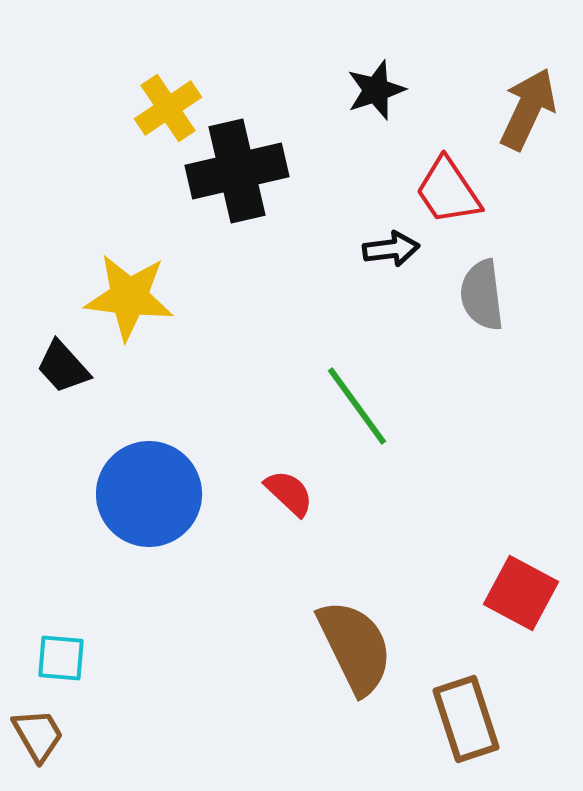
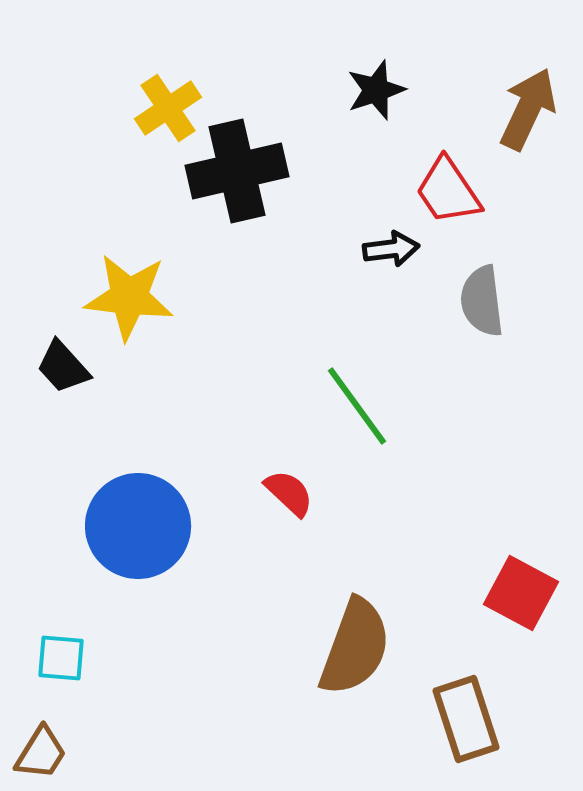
gray semicircle: moved 6 px down
blue circle: moved 11 px left, 32 px down
brown semicircle: rotated 46 degrees clockwise
brown trapezoid: moved 3 px right, 18 px down; rotated 62 degrees clockwise
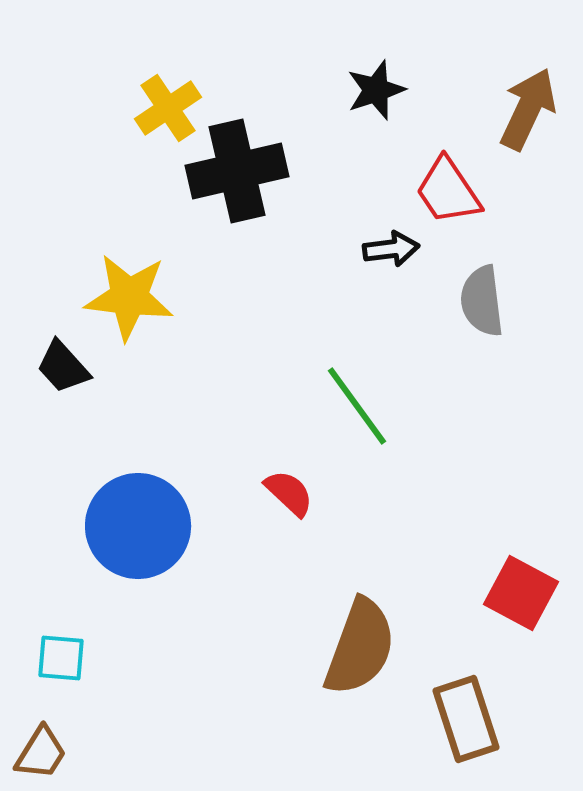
brown semicircle: moved 5 px right
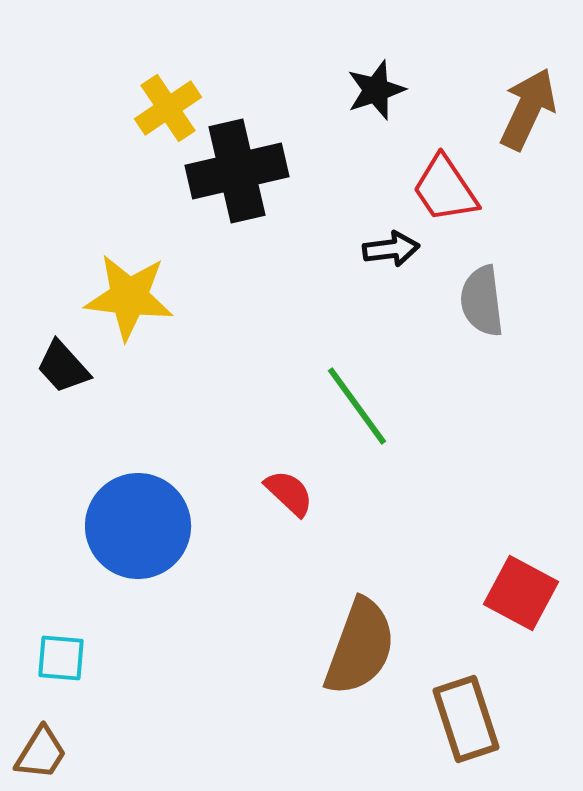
red trapezoid: moved 3 px left, 2 px up
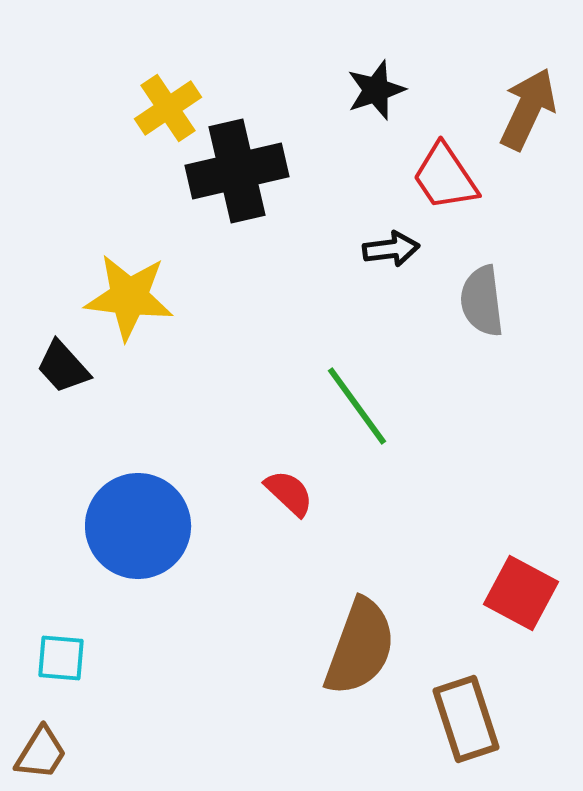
red trapezoid: moved 12 px up
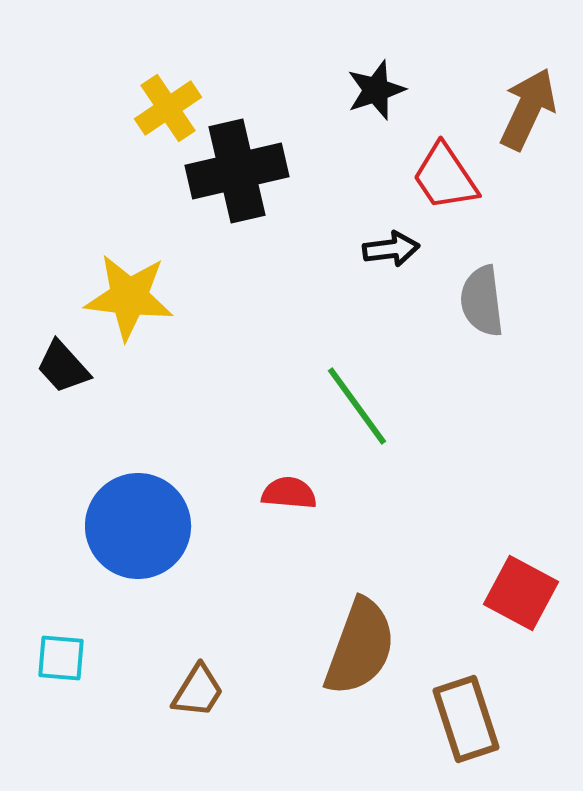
red semicircle: rotated 38 degrees counterclockwise
brown trapezoid: moved 157 px right, 62 px up
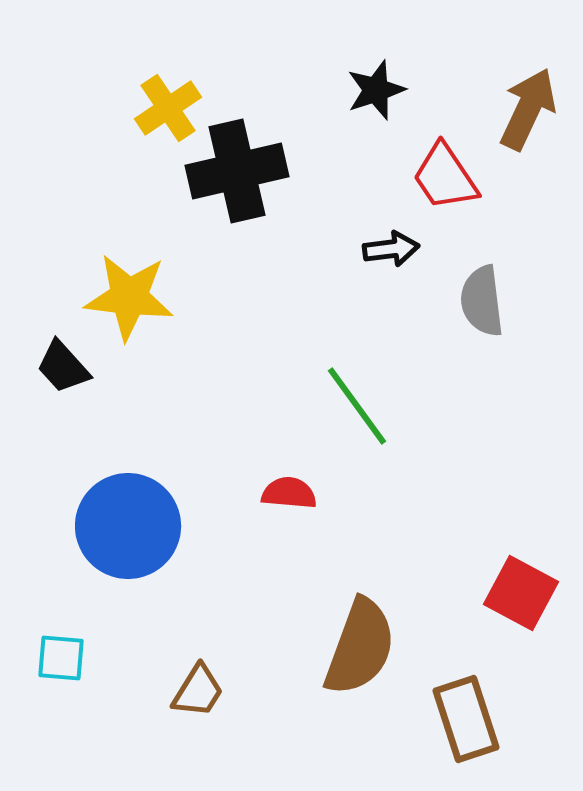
blue circle: moved 10 px left
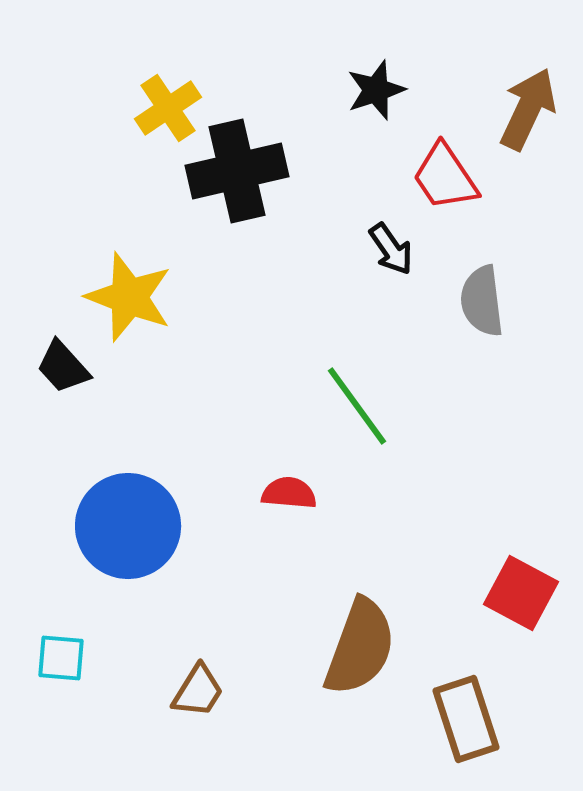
black arrow: rotated 62 degrees clockwise
yellow star: rotated 14 degrees clockwise
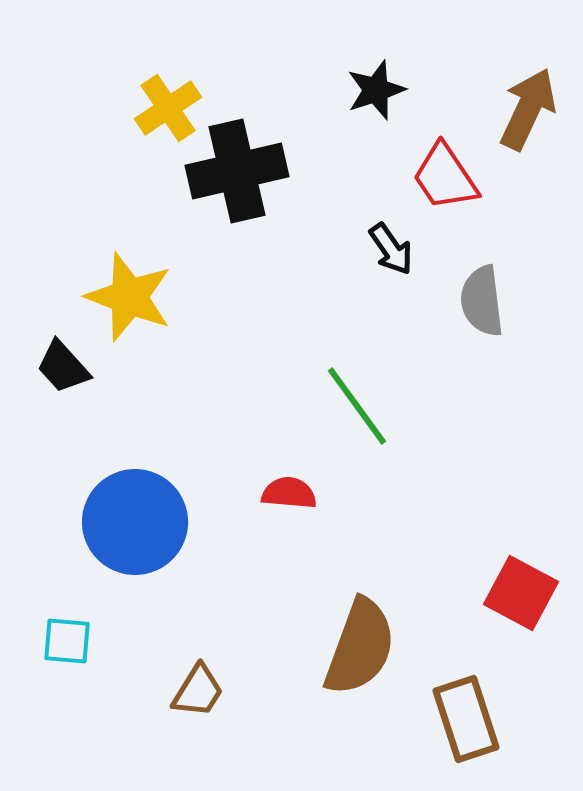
blue circle: moved 7 px right, 4 px up
cyan square: moved 6 px right, 17 px up
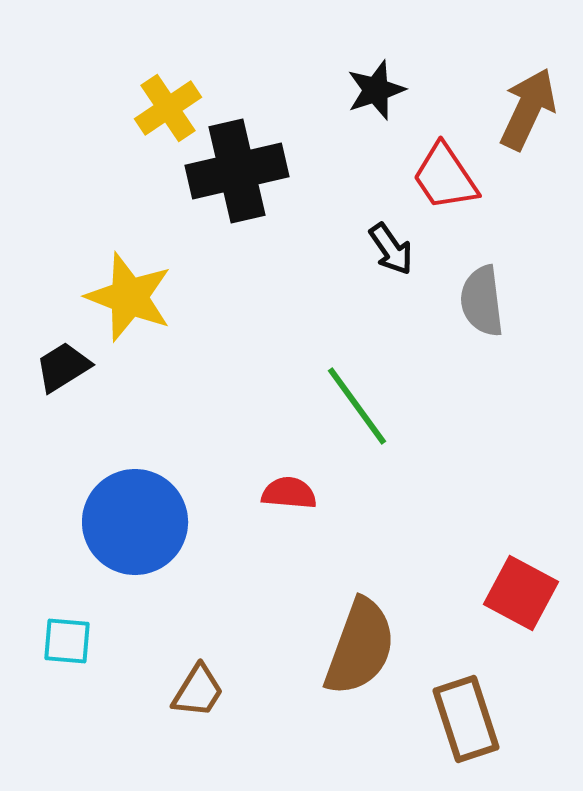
black trapezoid: rotated 100 degrees clockwise
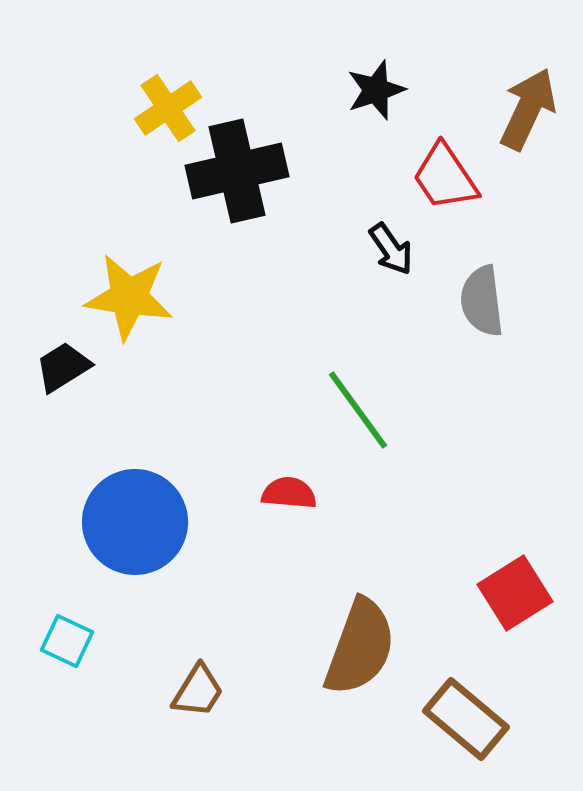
yellow star: rotated 12 degrees counterclockwise
green line: moved 1 px right, 4 px down
red square: moved 6 px left; rotated 30 degrees clockwise
cyan square: rotated 20 degrees clockwise
brown rectangle: rotated 32 degrees counterclockwise
